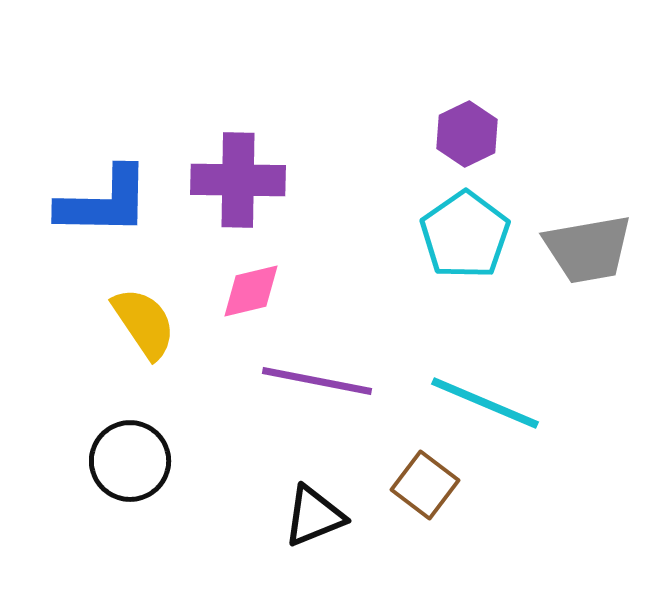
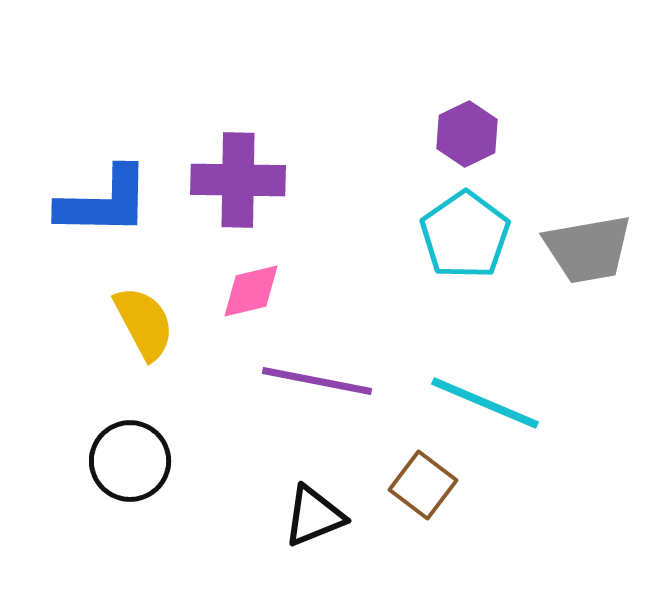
yellow semicircle: rotated 6 degrees clockwise
brown square: moved 2 px left
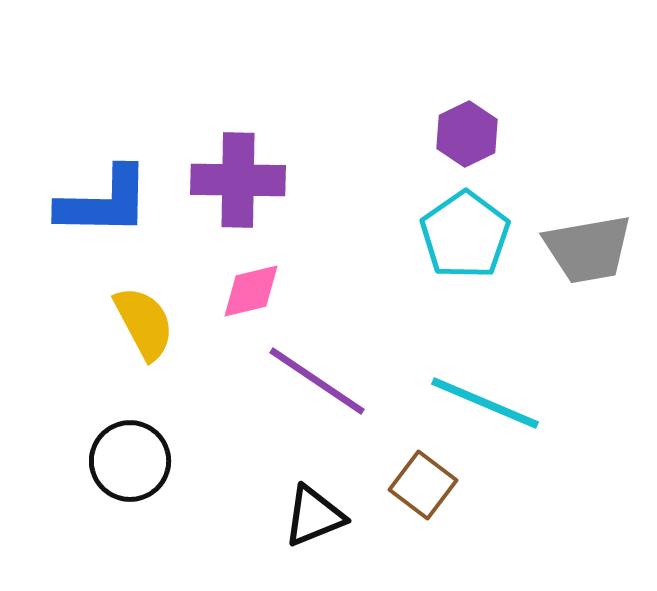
purple line: rotated 23 degrees clockwise
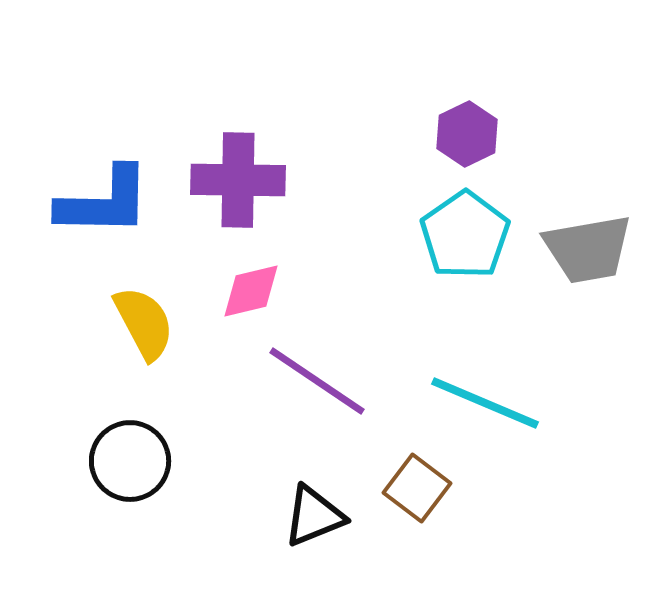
brown square: moved 6 px left, 3 px down
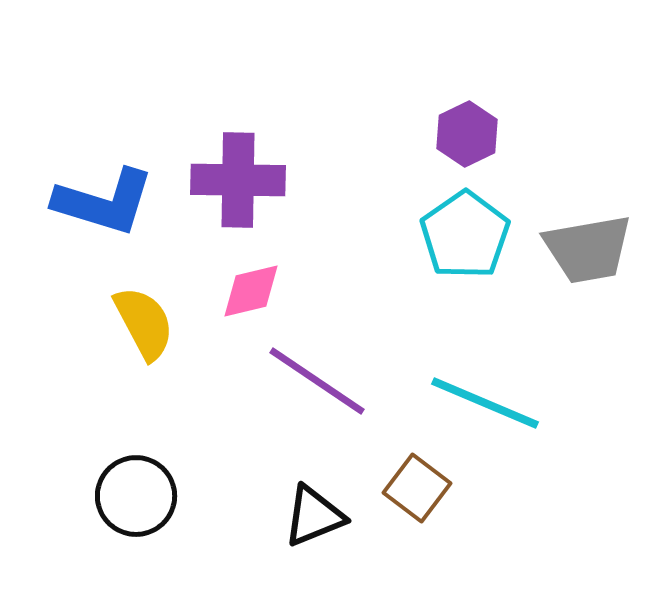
blue L-shape: rotated 16 degrees clockwise
black circle: moved 6 px right, 35 px down
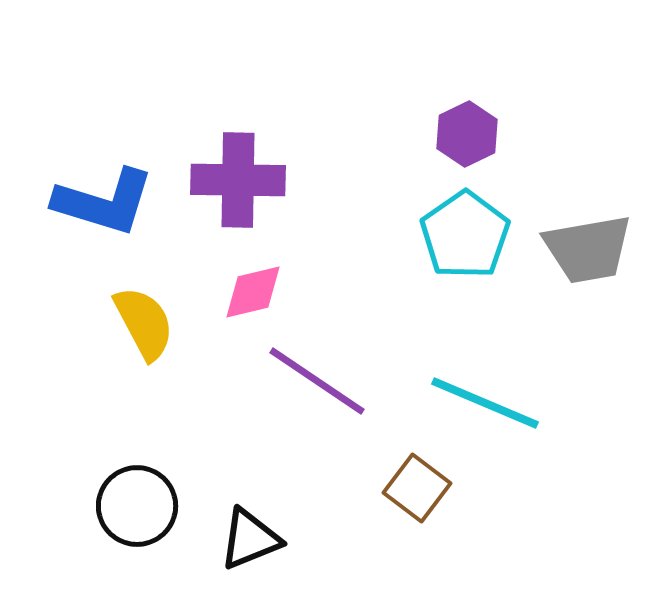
pink diamond: moved 2 px right, 1 px down
black circle: moved 1 px right, 10 px down
black triangle: moved 64 px left, 23 px down
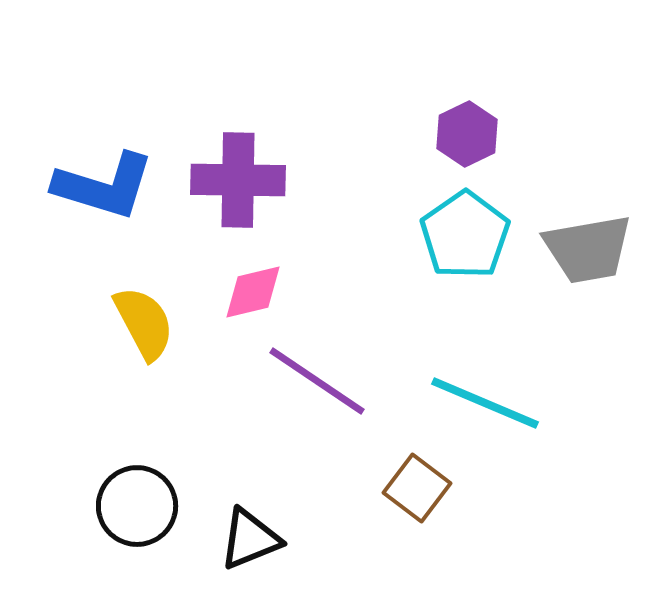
blue L-shape: moved 16 px up
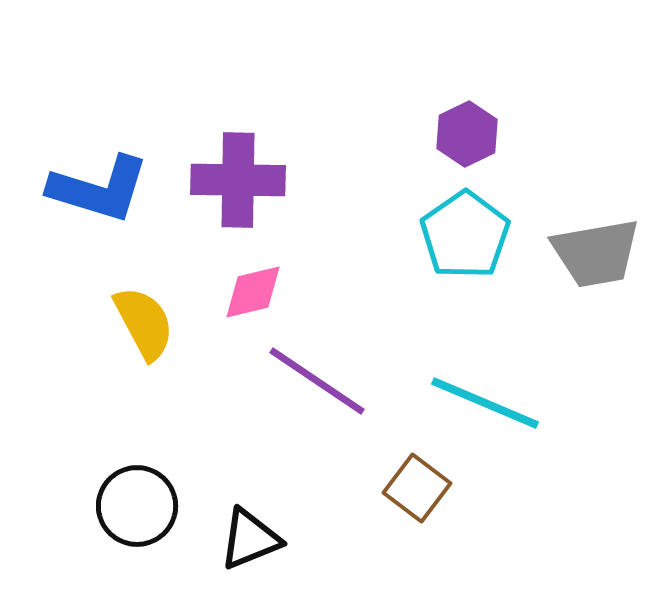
blue L-shape: moved 5 px left, 3 px down
gray trapezoid: moved 8 px right, 4 px down
